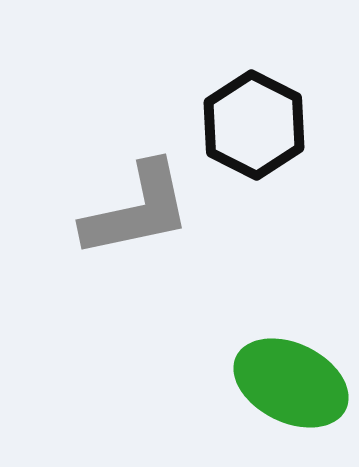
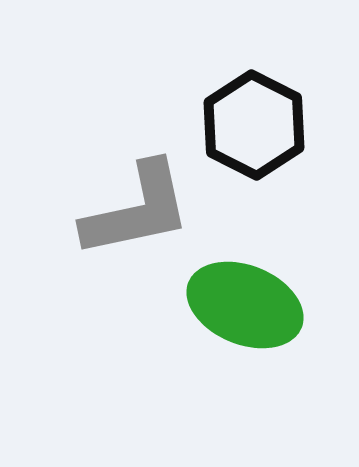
green ellipse: moved 46 px left, 78 px up; rotated 4 degrees counterclockwise
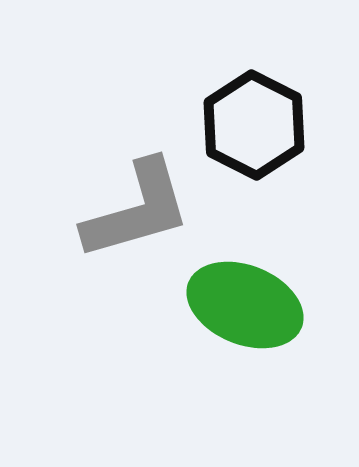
gray L-shape: rotated 4 degrees counterclockwise
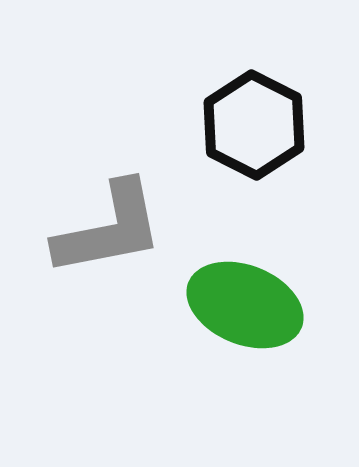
gray L-shape: moved 28 px left, 19 px down; rotated 5 degrees clockwise
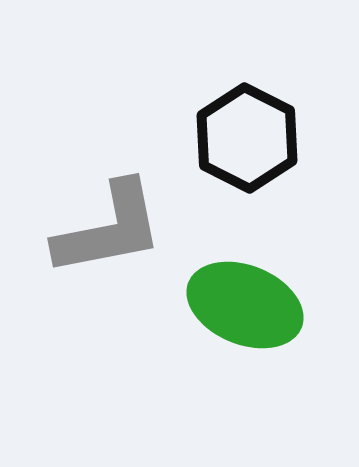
black hexagon: moved 7 px left, 13 px down
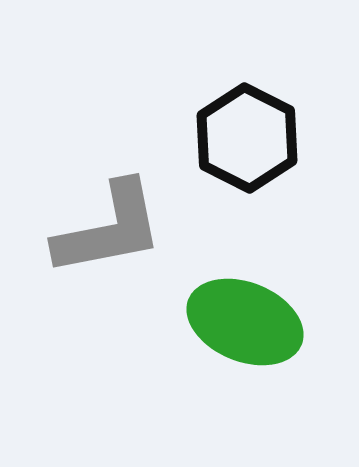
green ellipse: moved 17 px down
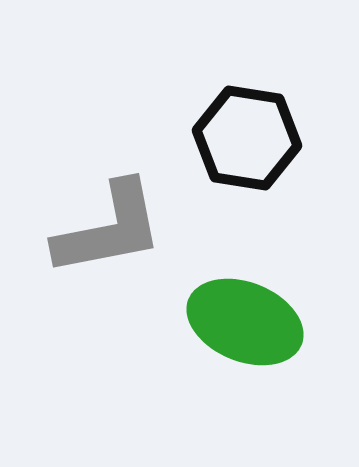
black hexagon: rotated 18 degrees counterclockwise
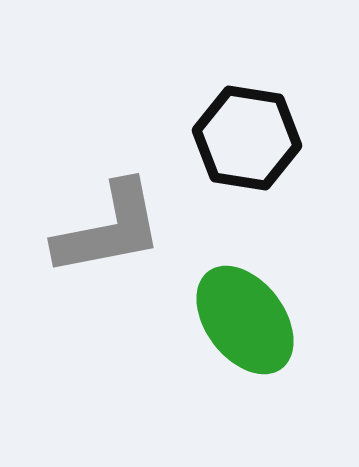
green ellipse: moved 2 px up; rotated 31 degrees clockwise
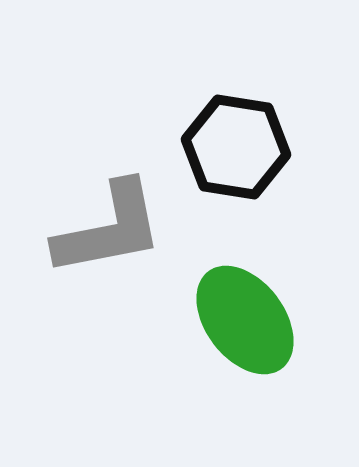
black hexagon: moved 11 px left, 9 px down
